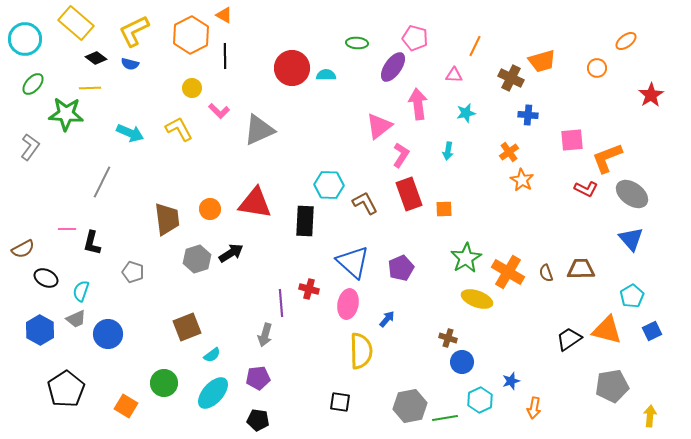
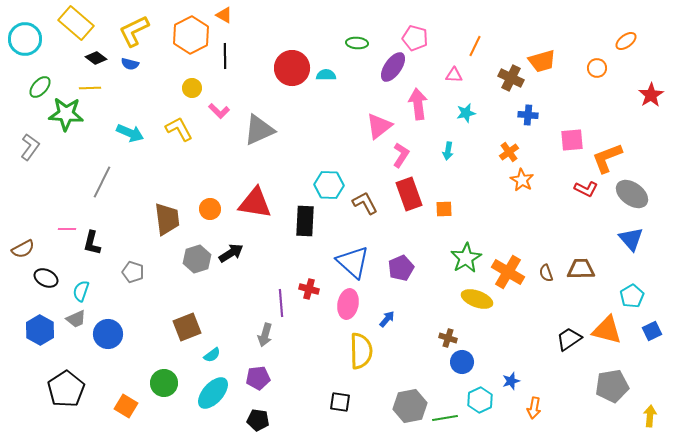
green ellipse at (33, 84): moved 7 px right, 3 px down
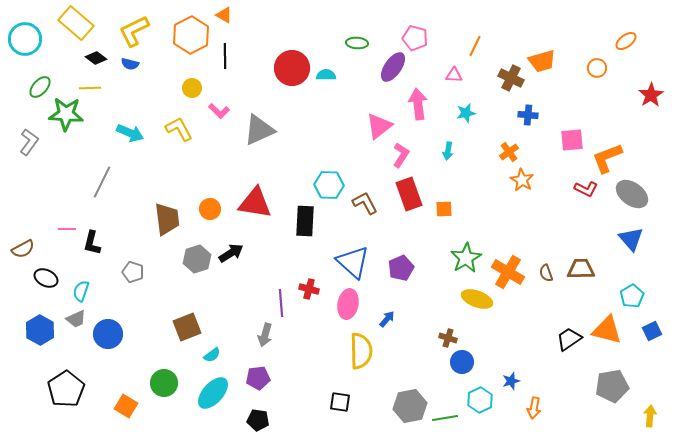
gray L-shape at (30, 147): moved 1 px left, 5 px up
